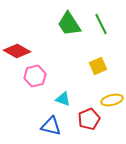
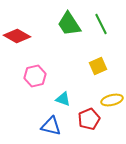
red diamond: moved 15 px up
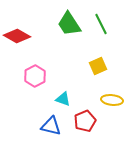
pink hexagon: rotated 15 degrees counterclockwise
yellow ellipse: rotated 20 degrees clockwise
red pentagon: moved 4 px left, 2 px down
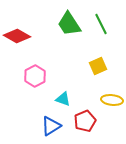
blue triangle: rotated 45 degrees counterclockwise
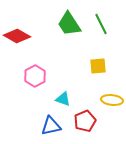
yellow square: rotated 18 degrees clockwise
blue triangle: rotated 20 degrees clockwise
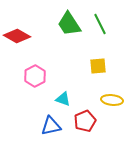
green line: moved 1 px left
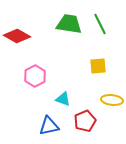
green trapezoid: rotated 132 degrees clockwise
blue triangle: moved 2 px left
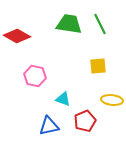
pink hexagon: rotated 20 degrees counterclockwise
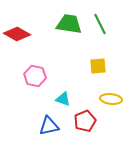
red diamond: moved 2 px up
yellow ellipse: moved 1 px left, 1 px up
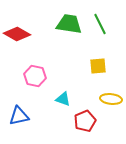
blue triangle: moved 30 px left, 10 px up
